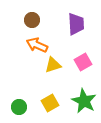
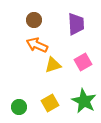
brown circle: moved 2 px right
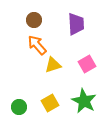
orange arrow: rotated 25 degrees clockwise
pink square: moved 4 px right, 2 px down
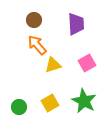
pink square: moved 1 px up
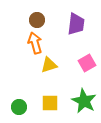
brown circle: moved 3 px right
purple trapezoid: rotated 10 degrees clockwise
orange arrow: moved 2 px left, 2 px up; rotated 25 degrees clockwise
yellow triangle: moved 4 px left
yellow square: rotated 30 degrees clockwise
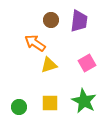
brown circle: moved 14 px right
purple trapezoid: moved 3 px right, 3 px up
orange arrow: rotated 40 degrees counterclockwise
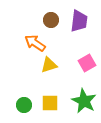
green circle: moved 5 px right, 2 px up
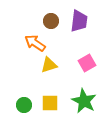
brown circle: moved 1 px down
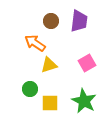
green circle: moved 6 px right, 16 px up
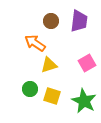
yellow square: moved 2 px right, 7 px up; rotated 18 degrees clockwise
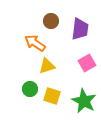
purple trapezoid: moved 1 px right, 8 px down
yellow triangle: moved 2 px left, 1 px down
